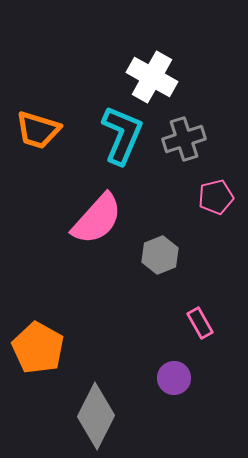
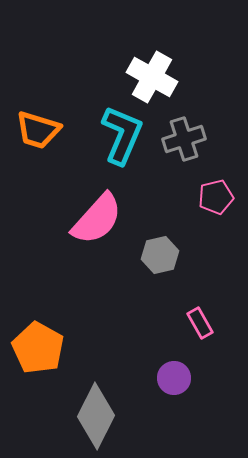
gray hexagon: rotated 9 degrees clockwise
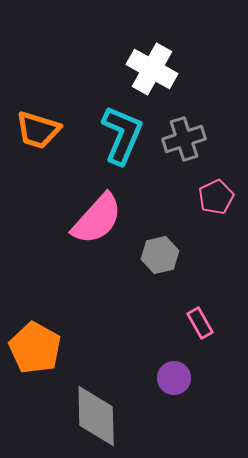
white cross: moved 8 px up
pink pentagon: rotated 12 degrees counterclockwise
orange pentagon: moved 3 px left
gray diamond: rotated 28 degrees counterclockwise
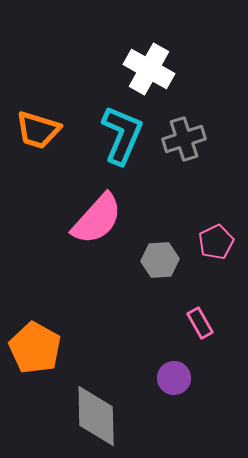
white cross: moved 3 px left
pink pentagon: moved 45 px down
gray hexagon: moved 5 px down; rotated 9 degrees clockwise
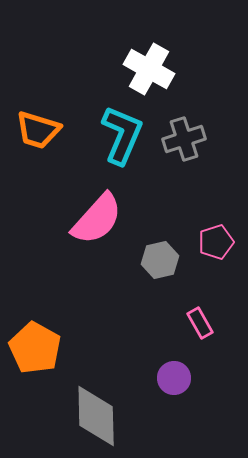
pink pentagon: rotated 8 degrees clockwise
gray hexagon: rotated 9 degrees counterclockwise
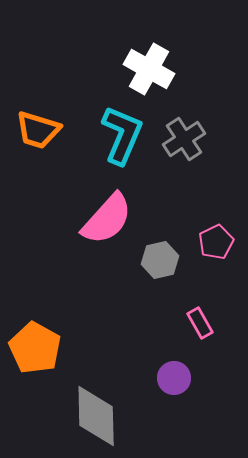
gray cross: rotated 15 degrees counterclockwise
pink semicircle: moved 10 px right
pink pentagon: rotated 8 degrees counterclockwise
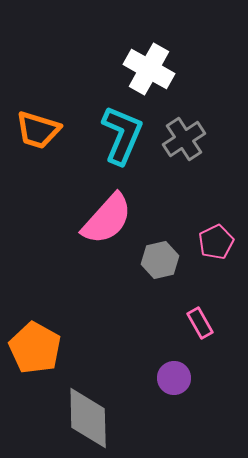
gray diamond: moved 8 px left, 2 px down
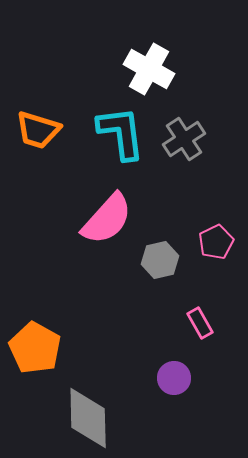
cyan L-shape: moved 1 px left, 2 px up; rotated 30 degrees counterclockwise
